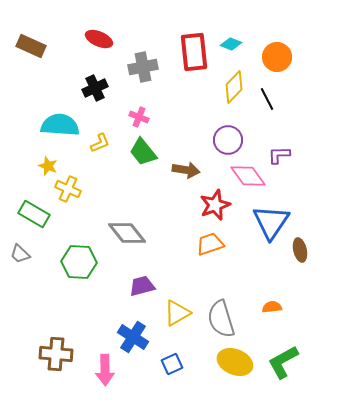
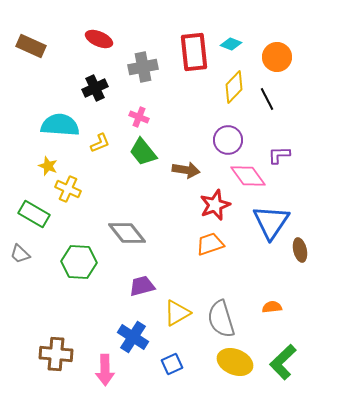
green L-shape: rotated 15 degrees counterclockwise
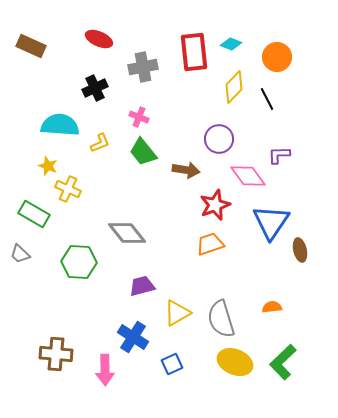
purple circle: moved 9 px left, 1 px up
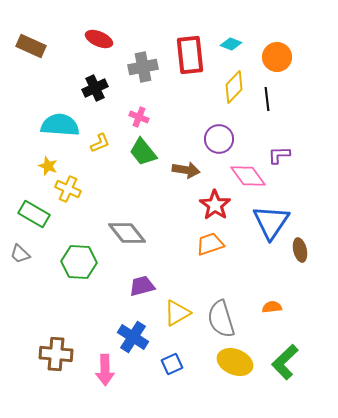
red rectangle: moved 4 px left, 3 px down
black line: rotated 20 degrees clockwise
red star: rotated 16 degrees counterclockwise
green L-shape: moved 2 px right
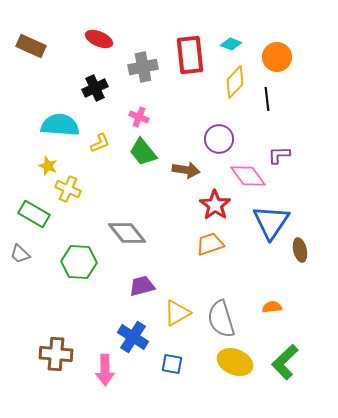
yellow diamond: moved 1 px right, 5 px up
blue square: rotated 35 degrees clockwise
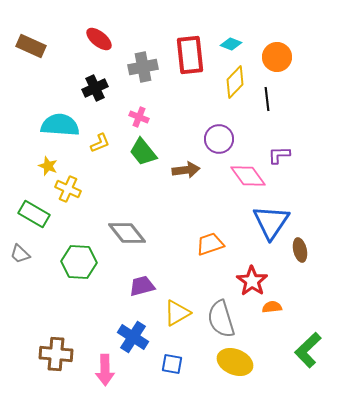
red ellipse: rotated 16 degrees clockwise
brown arrow: rotated 16 degrees counterclockwise
red star: moved 37 px right, 76 px down
green L-shape: moved 23 px right, 12 px up
